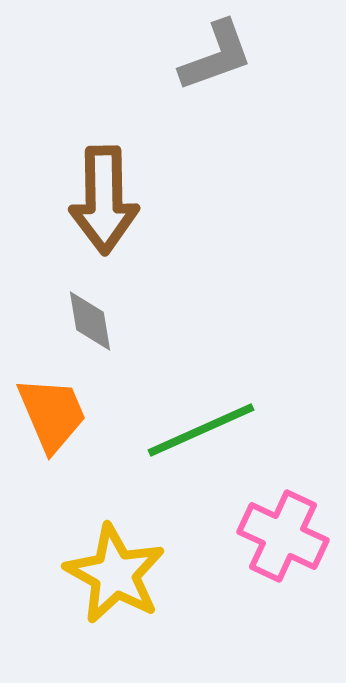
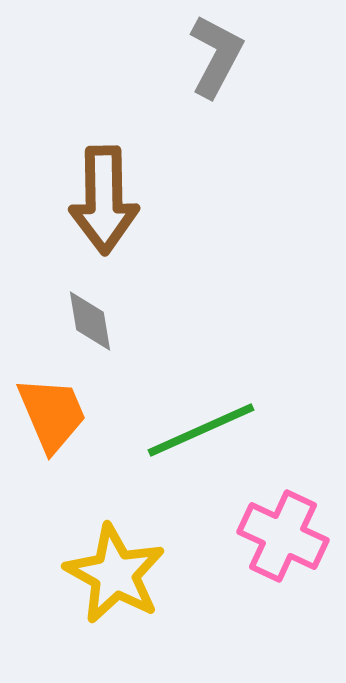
gray L-shape: rotated 42 degrees counterclockwise
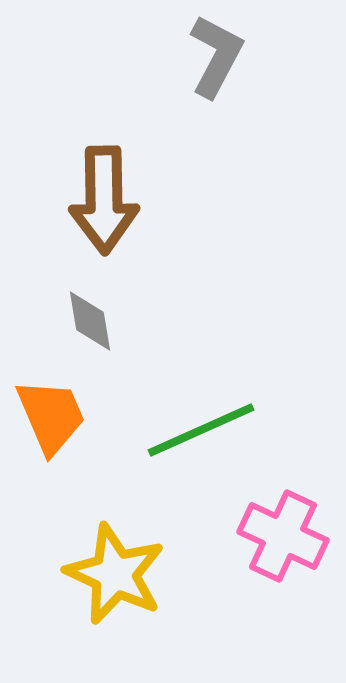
orange trapezoid: moved 1 px left, 2 px down
yellow star: rotated 4 degrees counterclockwise
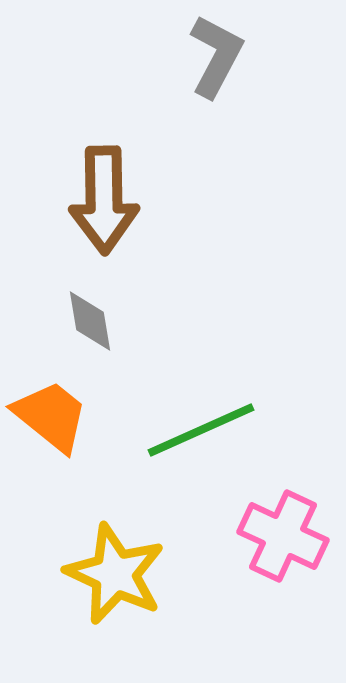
orange trapezoid: rotated 28 degrees counterclockwise
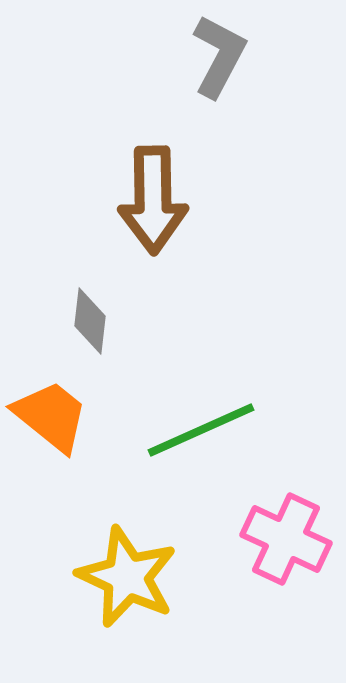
gray L-shape: moved 3 px right
brown arrow: moved 49 px right
gray diamond: rotated 16 degrees clockwise
pink cross: moved 3 px right, 3 px down
yellow star: moved 12 px right, 3 px down
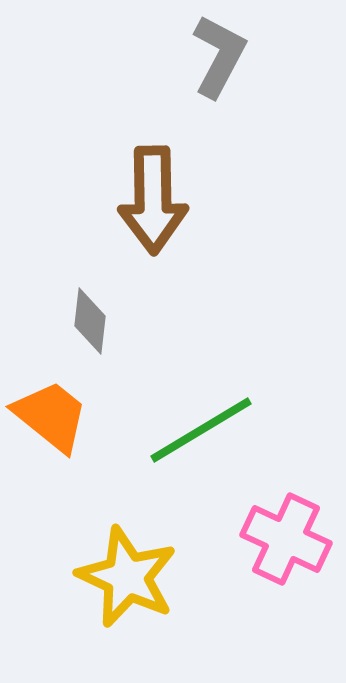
green line: rotated 7 degrees counterclockwise
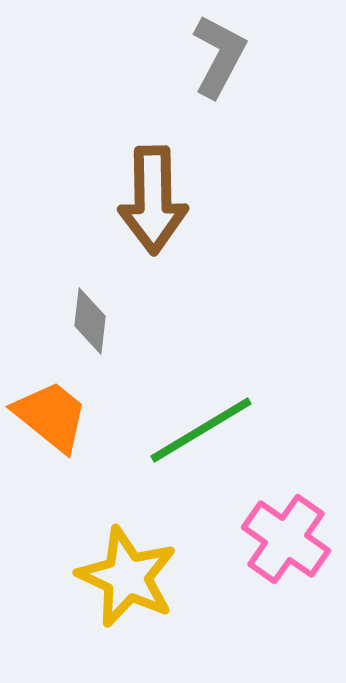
pink cross: rotated 10 degrees clockwise
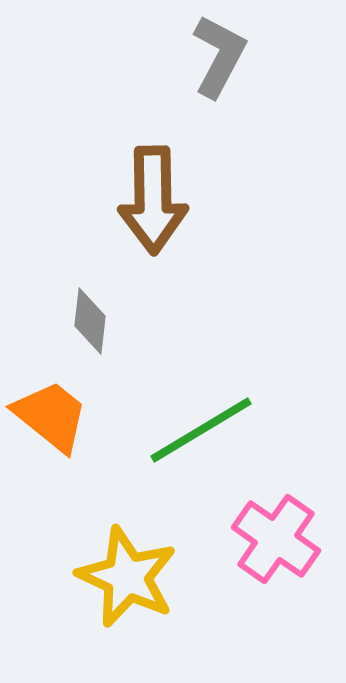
pink cross: moved 10 px left
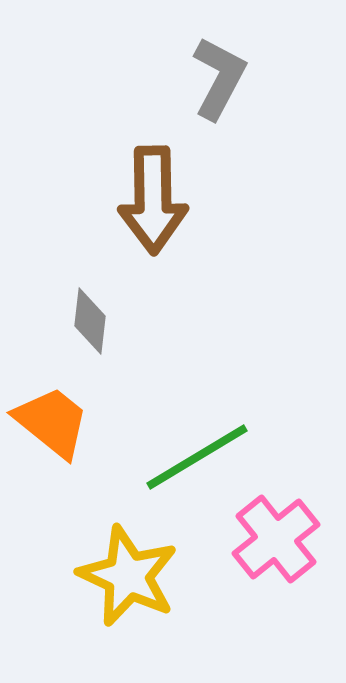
gray L-shape: moved 22 px down
orange trapezoid: moved 1 px right, 6 px down
green line: moved 4 px left, 27 px down
pink cross: rotated 16 degrees clockwise
yellow star: moved 1 px right, 1 px up
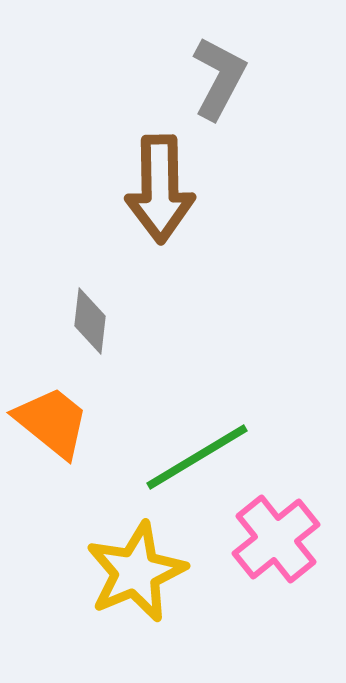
brown arrow: moved 7 px right, 11 px up
yellow star: moved 8 px right, 4 px up; rotated 24 degrees clockwise
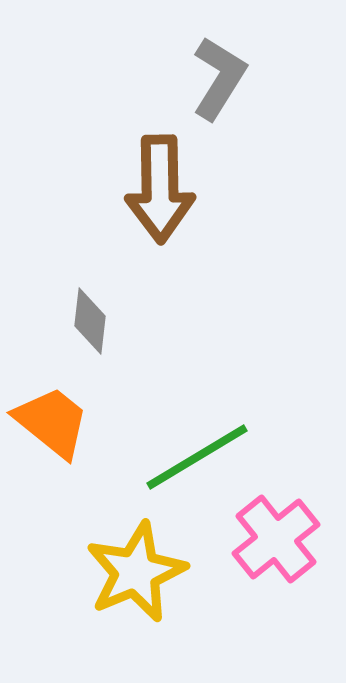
gray L-shape: rotated 4 degrees clockwise
